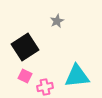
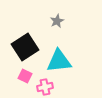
cyan triangle: moved 18 px left, 15 px up
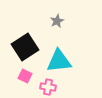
pink cross: moved 3 px right; rotated 21 degrees clockwise
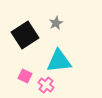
gray star: moved 1 px left, 2 px down
black square: moved 12 px up
pink cross: moved 2 px left, 2 px up; rotated 28 degrees clockwise
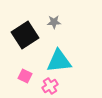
gray star: moved 2 px left, 1 px up; rotated 24 degrees clockwise
pink cross: moved 4 px right, 1 px down; rotated 21 degrees clockwise
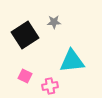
cyan triangle: moved 13 px right
pink cross: rotated 21 degrees clockwise
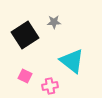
cyan triangle: rotated 44 degrees clockwise
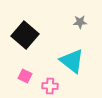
gray star: moved 26 px right
black square: rotated 16 degrees counterclockwise
pink cross: rotated 14 degrees clockwise
